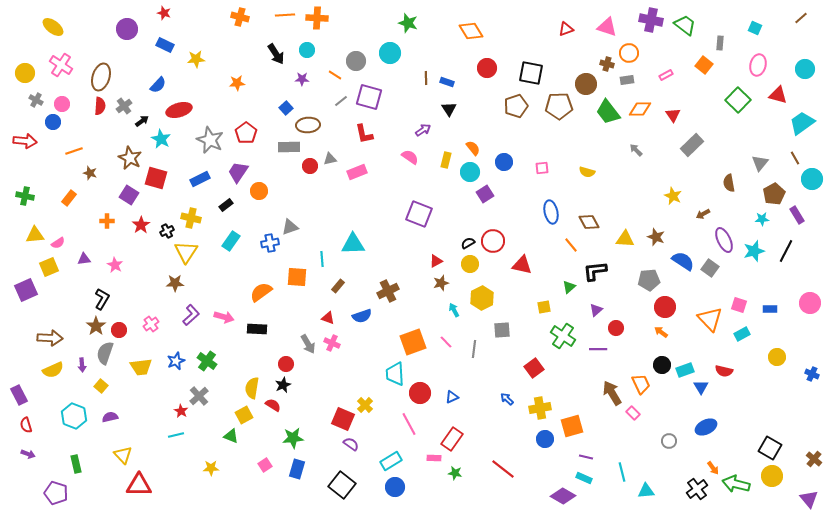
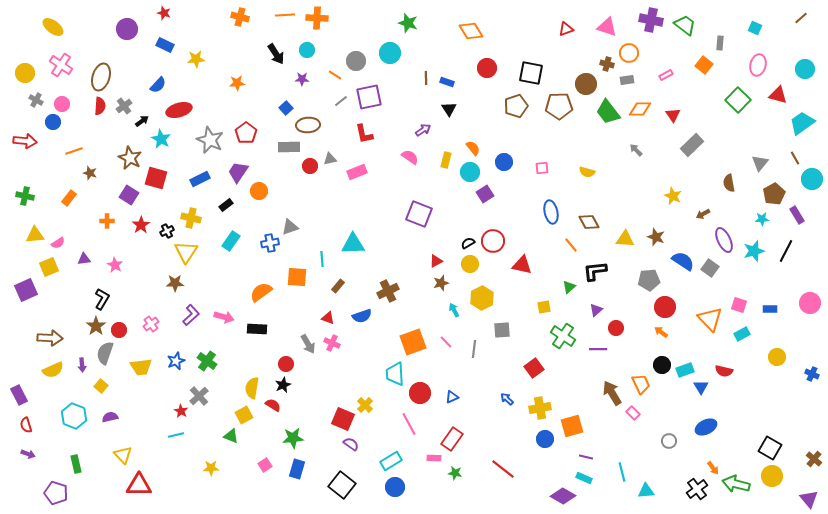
purple square at (369, 97): rotated 28 degrees counterclockwise
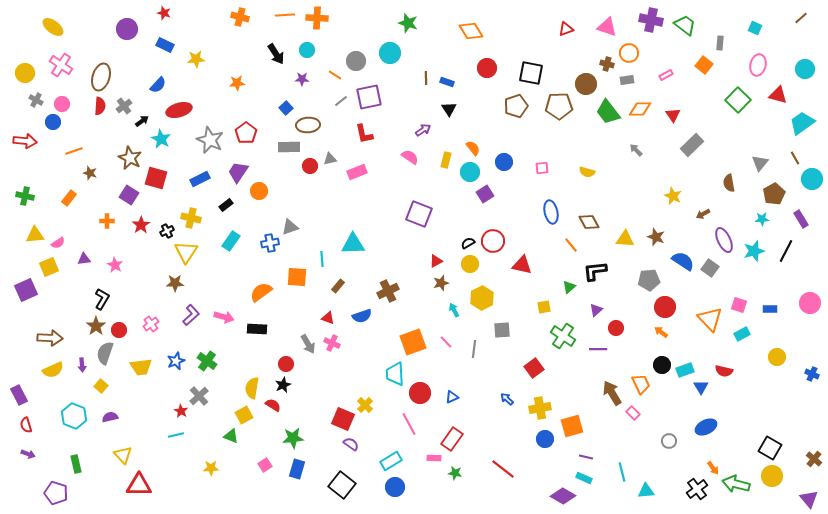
purple rectangle at (797, 215): moved 4 px right, 4 px down
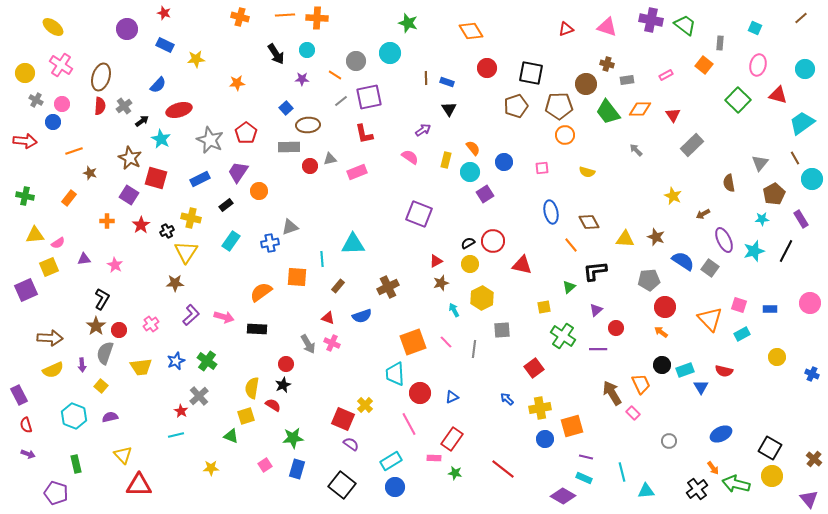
orange circle at (629, 53): moved 64 px left, 82 px down
brown cross at (388, 291): moved 4 px up
yellow square at (244, 415): moved 2 px right, 1 px down; rotated 12 degrees clockwise
blue ellipse at (706, 427): moved 15 px right, 7 px down
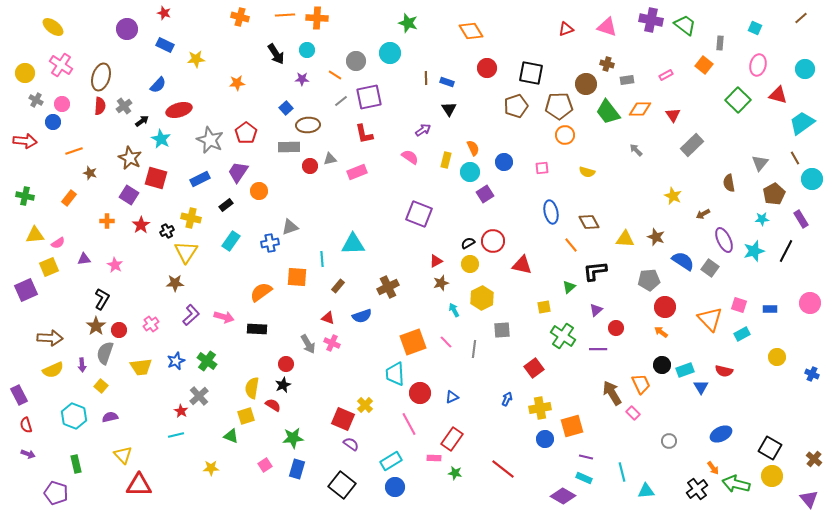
orange semicircle at (473, 148): rotated 14 degrees clockwise
blue arrow at (507, 399): rotated 72 degrees clockwise
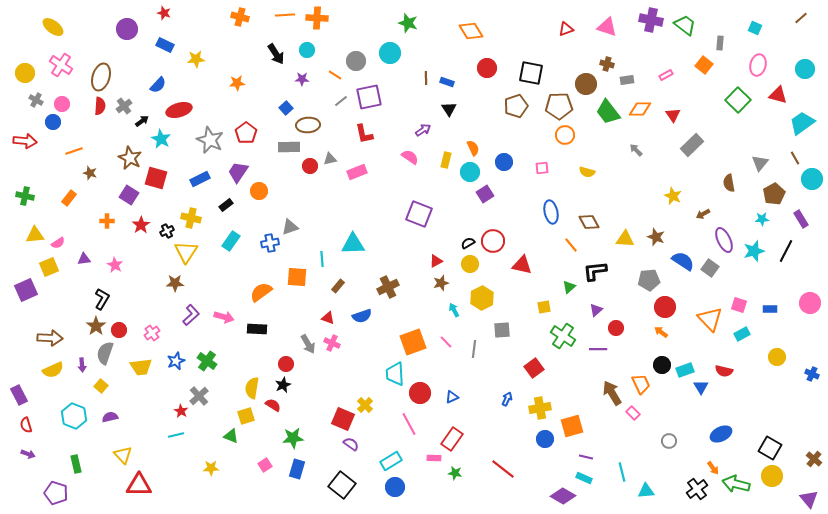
pink cross at (151, 324): moved 1 px right, 9 px down
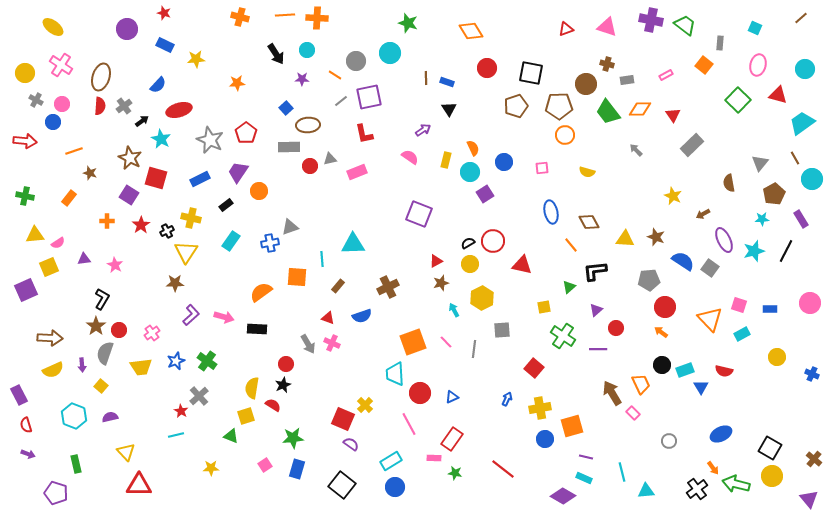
red square at (534, 368): rotated 12 degrees counterclockwise
yellow triangle at (123, 455): moved 3 px right, 3 px up
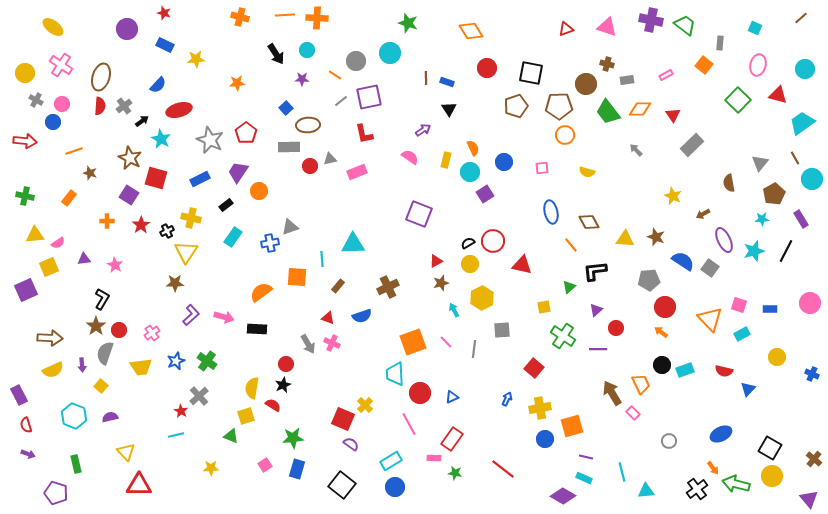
cyan rectangle at (231, 241): moved 2 px right, 4 px up
blue triangle at (701, 387): moved 47 px right, 2 px down; rotated 14 degrees clockwise
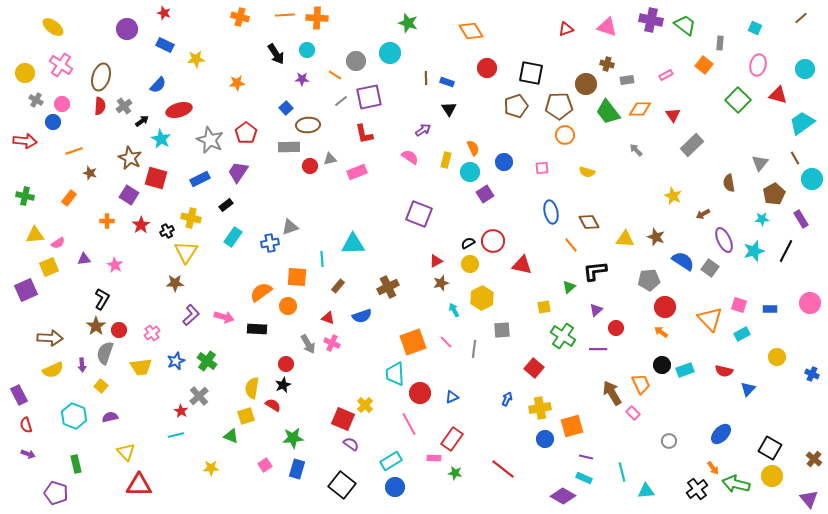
orange circle at (259, 191): moved 29 px right, 115 px down
blue ellipse at (721, 434): rotated 20 degrees counterclockwise
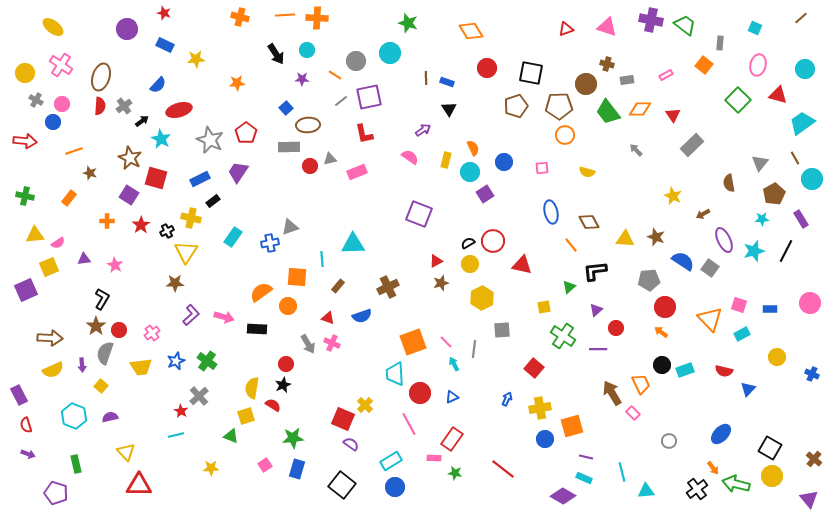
black rectangle at (226, 205): moved 13 px left, 4 px up
cyan arrow at (454, 310): moved 54 px down
